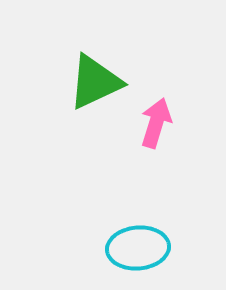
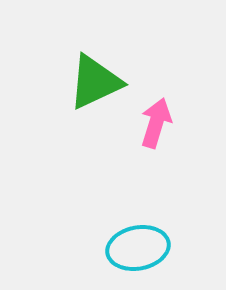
cyan ellipse: rotated 6 degrees counterclockwise
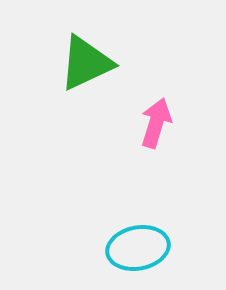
green triangle: moved 9 px left, 19 px up
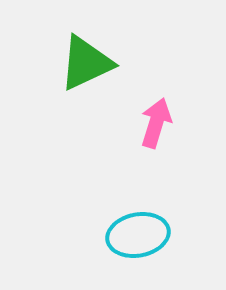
cyan ellipse: moved 13 px up
